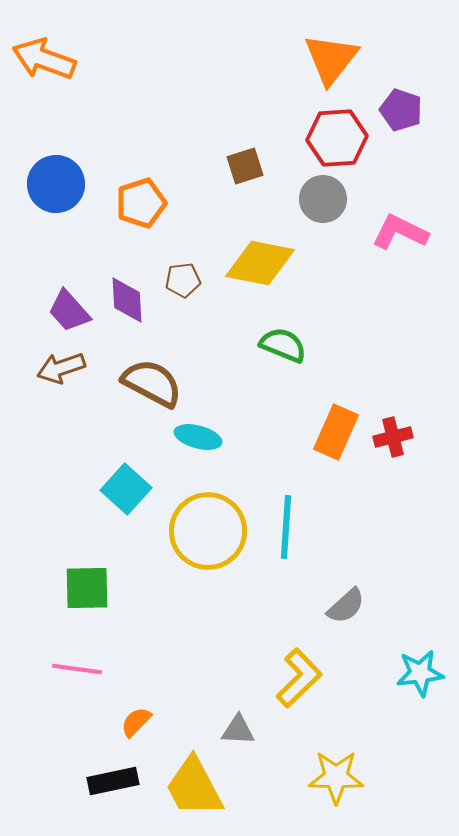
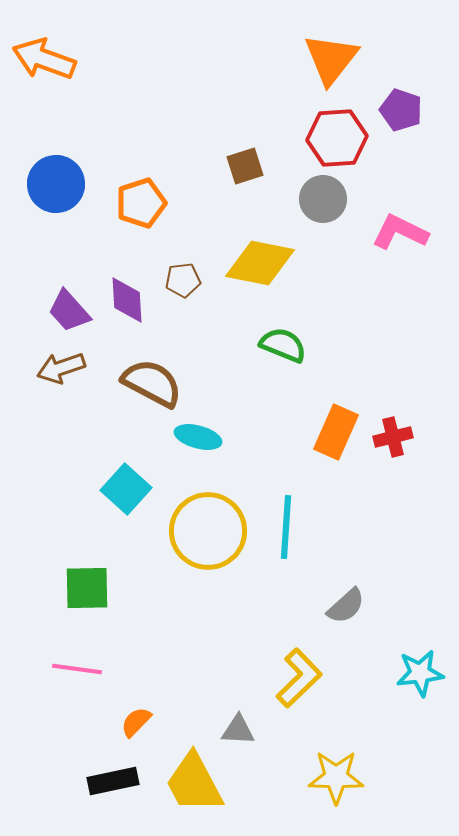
yellow trapezoid: moved 4 px up
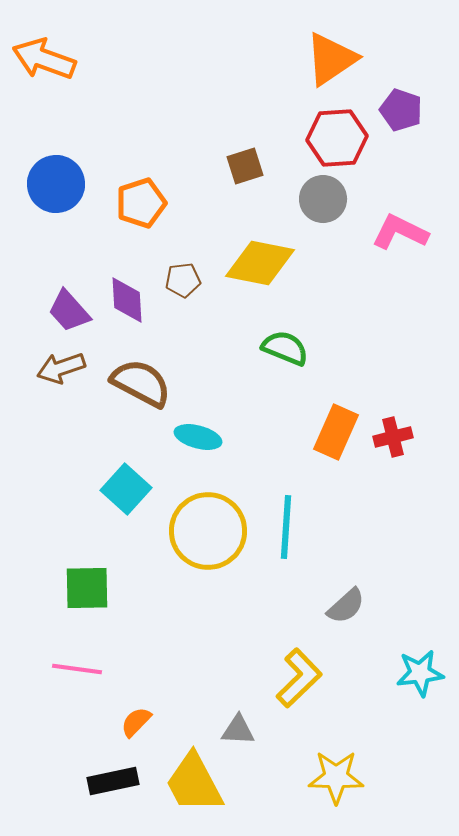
orange triangle: rotated 18 degrees clockwise
green semicircle: moved 2 px right, 3 px down
brown semicircle: moved 11 px left
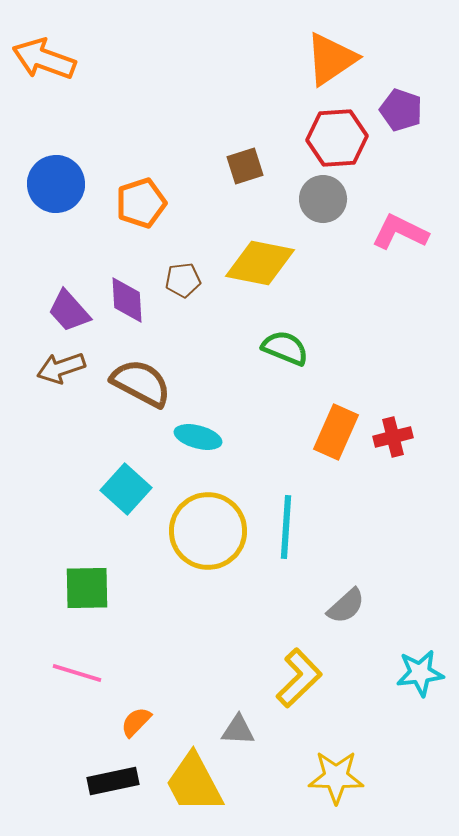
pink line: moved 4 px down; rotated 9 degrees clockwise
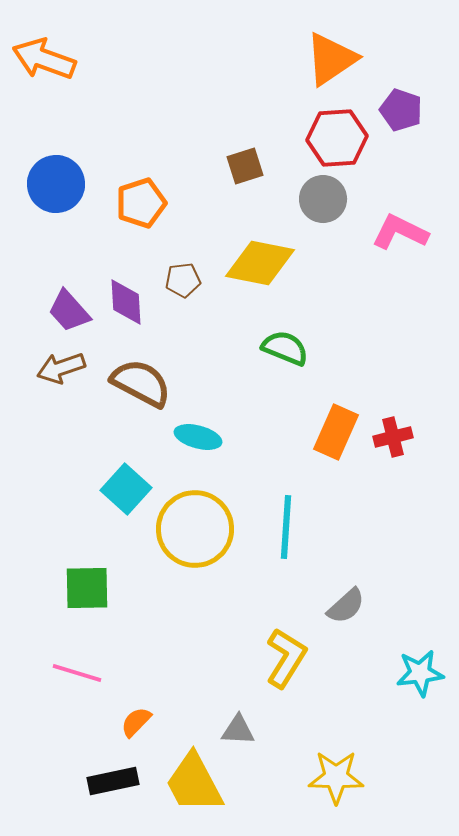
purple diamond: moved 1 px left, 2 px down
yellow circle: moved 13 px left, 2 px up
yellow L-shape: moved 13 px left, 20 px up; rotated 14 degrees counterclockwise
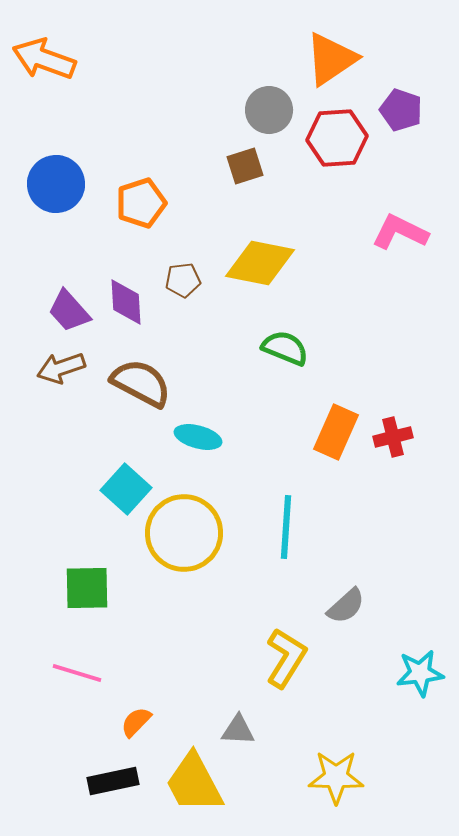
gray circle: moved 54 px left, 89 px up
yellow circle: moved 11 px left, 4 px down
